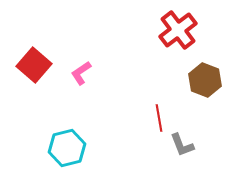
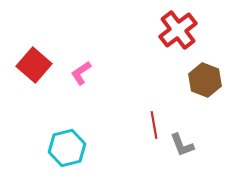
red line: moved 5 px left, 7 px down
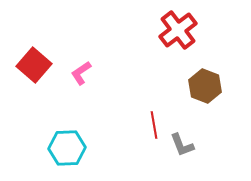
brown hexagon: moved 6 px down
cyan hexagon: rotated 12 degrees clockwise
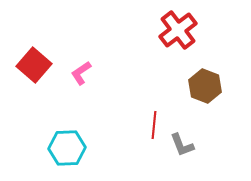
red line: rotated 16 degrees clockwise
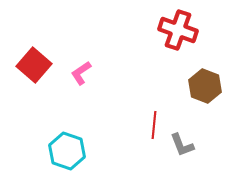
red cross: rotated 33 degrees counterclockwise
cyan hexagon: moved 3 px down; rotated 21 degrees clockwise
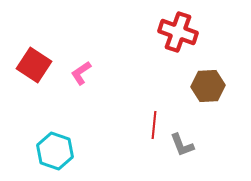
red cross: moved 2 px down
red square: rotated 8 degrees counterclockwise
brown hexagon: moved 3 px right; rotated 24 degrees counterclockwise
cyan hexagon: moved 12 px left
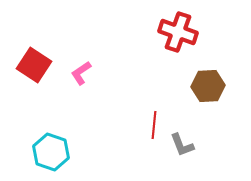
cyan hexagon: moved 4 px left, 1 px down
